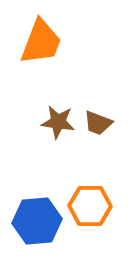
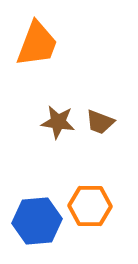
orange trapezoid: moved 4 px left, 2 px down
brown trapezoid: moved 2 px right, 1 px up
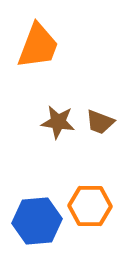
orange trapezoid: moved 1 px right, 2 px down
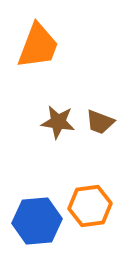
orange hexagon: rotated 9 degrees counterclockwise
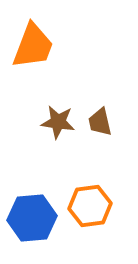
orange trapezoid: moved 5 px left
brown trapezoid: rotated 56 degrees clockwise
blue hexagon: moved 5 px left, 3 px up
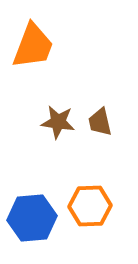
orange hexagon: rotated 6 degrees clockwise
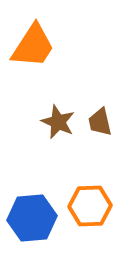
orange trapezoid: rotated 12 degrees clockwise
brown star: rotated 16 degrees clockwise
